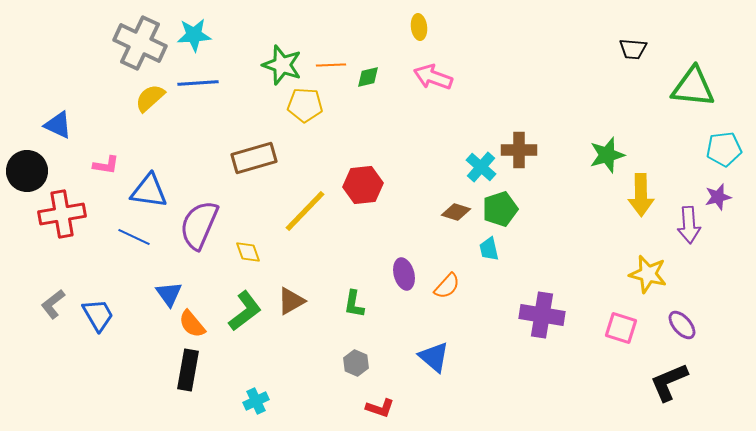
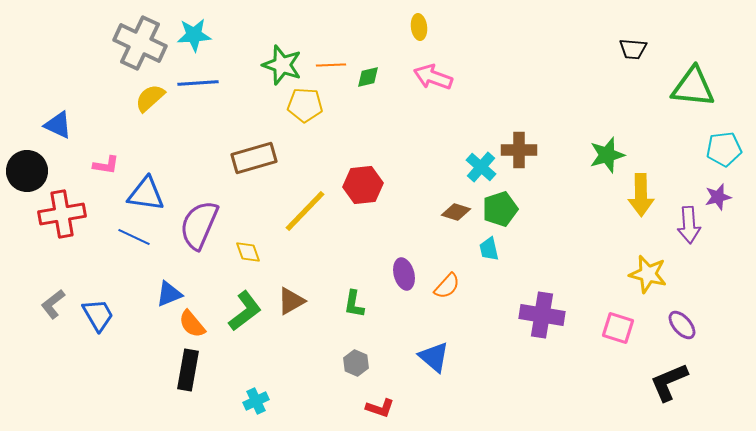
blue triangle at (149, 191): moved 3 px left, 3 px down
blue triangle at (169, 294): rotated 44 degrees clockwise
pink square at (621, 328): moved 3 px left
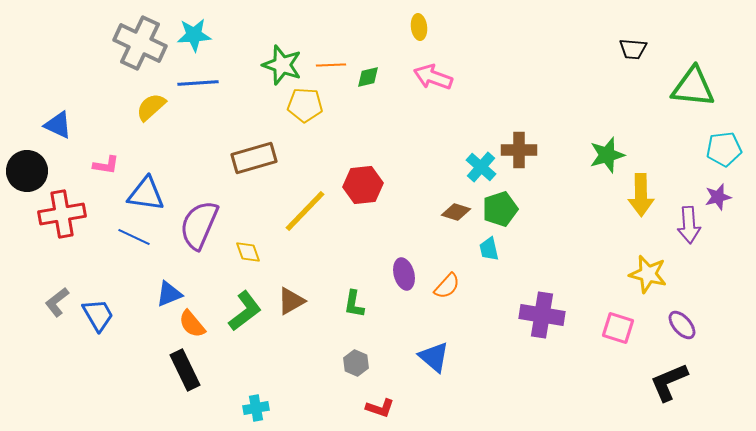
yellow semicircle at (150, 98): moved 1 px right, 9 px down
gray L-shape at (53, 304): moved 4 px right, 2 px up
black rectangle at (188, 370): moved 3 px left; rotated 36 degrees counterclockwise
cyan cross at (256, 401): moved 7 px down; rotated 15 degrees clockwise
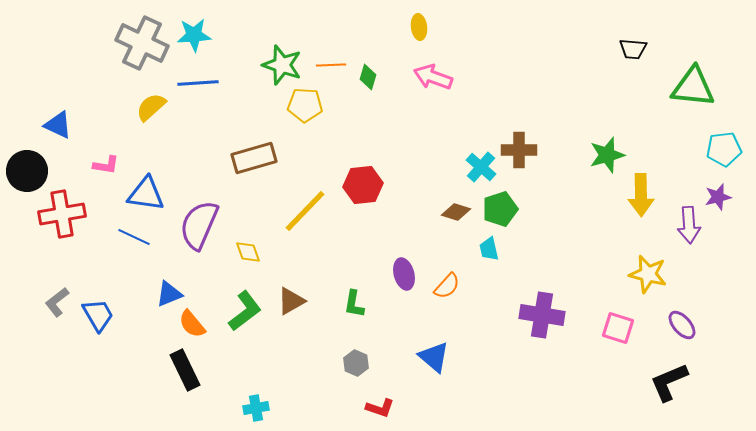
gray cross at (140, 43): moved 2 px right
green diamond at (368, 77): rotated 60 degrees counterclockwise
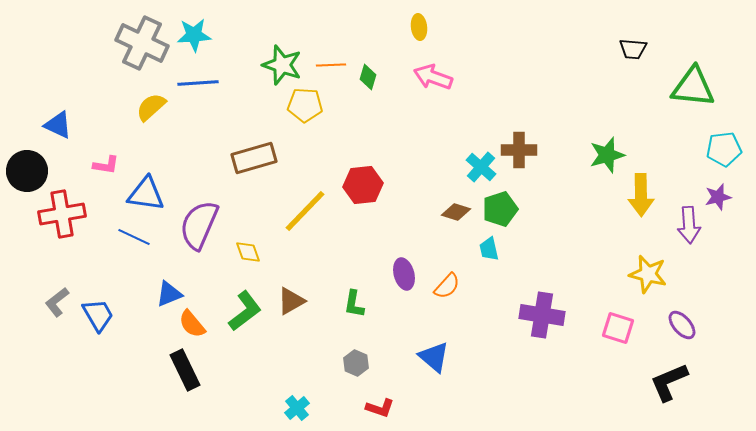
cyan cross at (256, 408): moved 41 px right; rotated 30 degrees counterclockwise
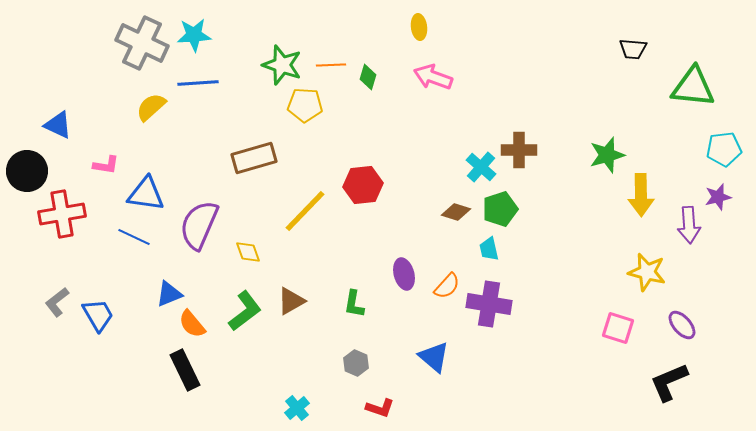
yellow star at (648, 274): moved 1 px left, 2 px up
purple cross at (542, 315): moved 53 px left, 11 px up
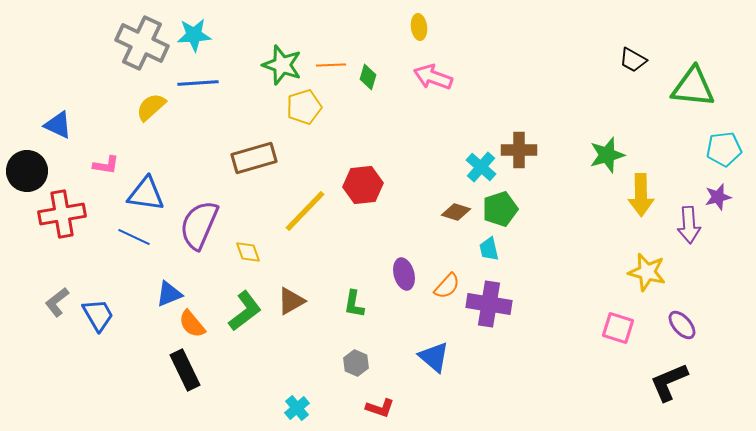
black trapezoid at (633, 49): moved 11 px down; rotated 24 degrees clockwise
yellow pentagon at (305, 105): moved 1 px left, 2 px down; rotated 20 degrees counterclockwise
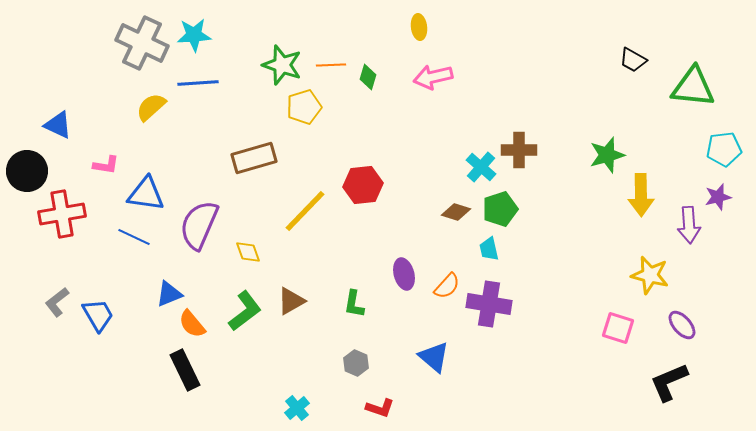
pink arrow at (433, 77): rotated 33 degrees counterclockwise
yellow star at (647, 272): moved 3 px right, 3 px down
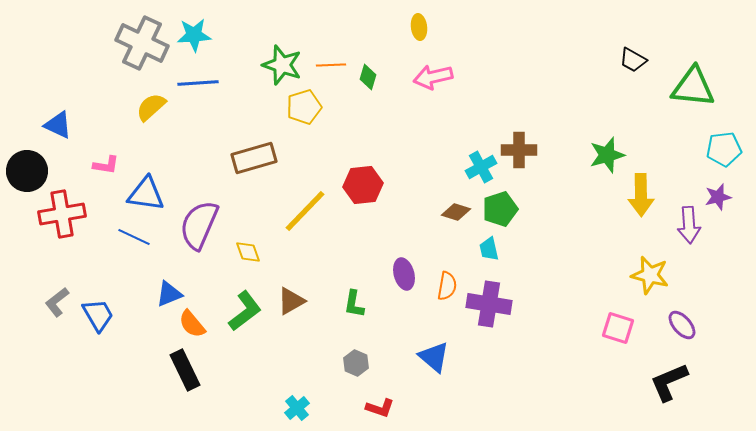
cyan cross at (481, 167): rotated 20 degrees clockwise
orange semicircle at (447, 286): rotated 32 degrees counterclockwise
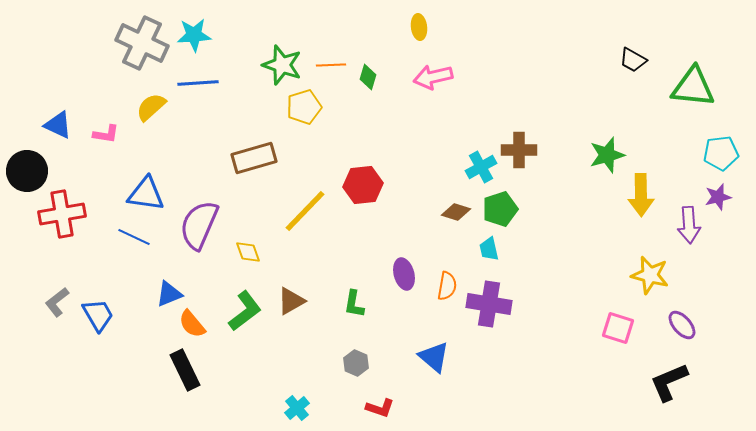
cyan pentagon at (724, 149): moved 3 px left, 4 px down
pink L-shape at (106, 165): moved 31 px up
